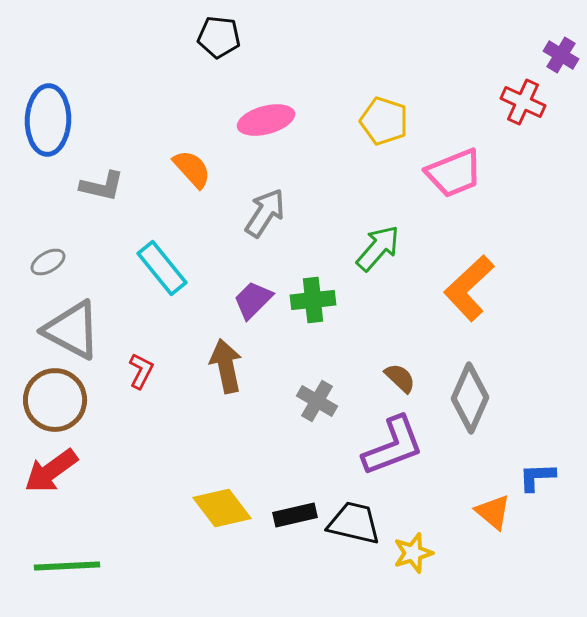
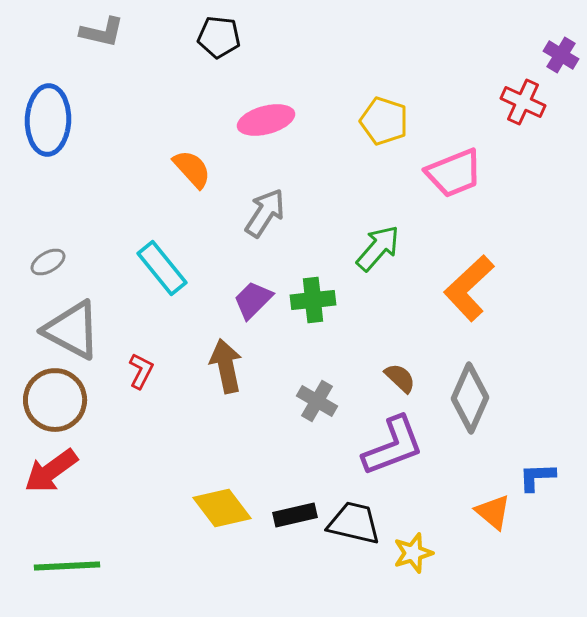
gray L-shape: moved 154 px up
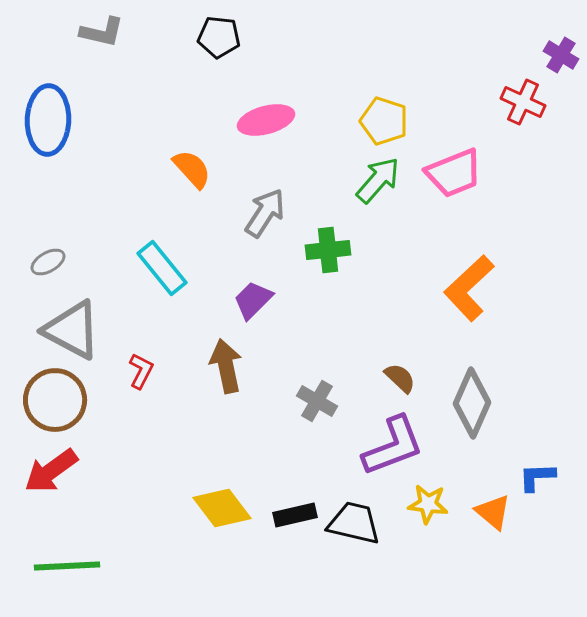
green arrow: moved 68 px up
green cross: moved 15 px right, 50 px up
gray diamond: moved 2 px right, 5 px down
yellow star: moved 15 px right, 49 px up; rotated 24 degrees clockwise
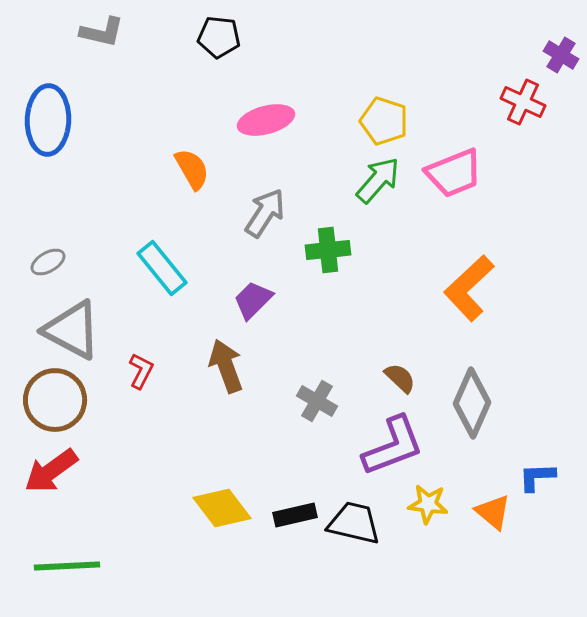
orange semicircle: rotated 12 degrees clockwise
brown arrow: rotated 8 degrees counterclockwise
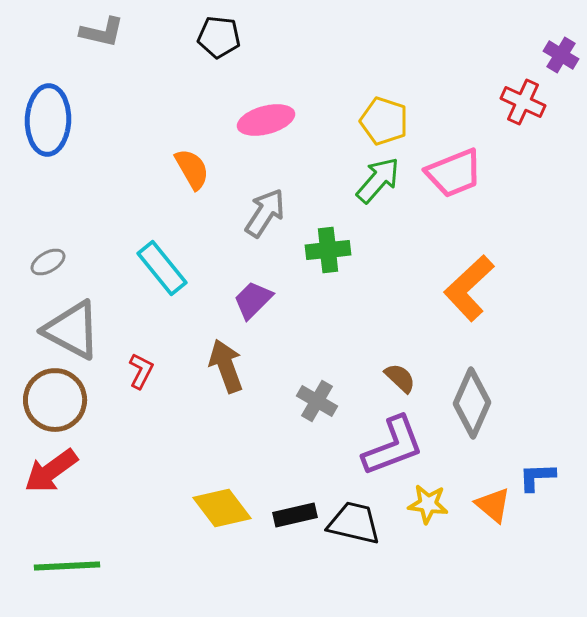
orange triangle: moved 7 px up
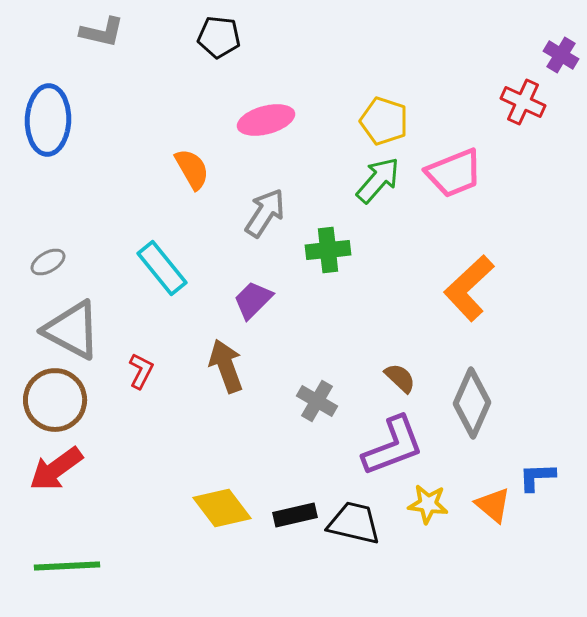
red arrow: moved 5 px right, 2 px up
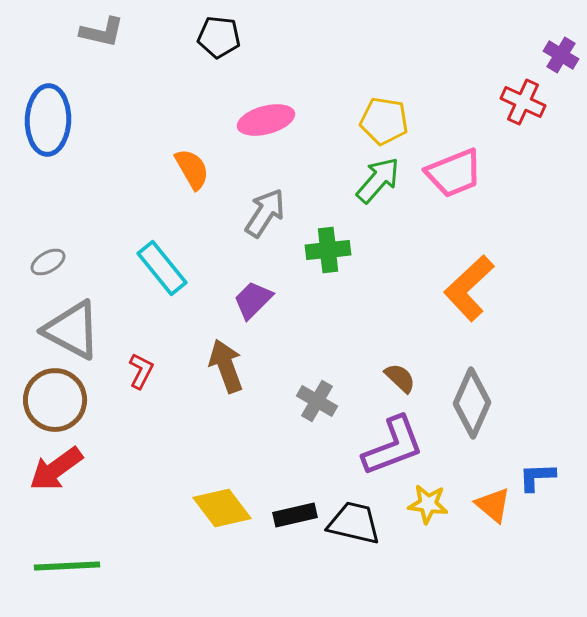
yellow pentagon: rotated 9 degrees counterclockwise
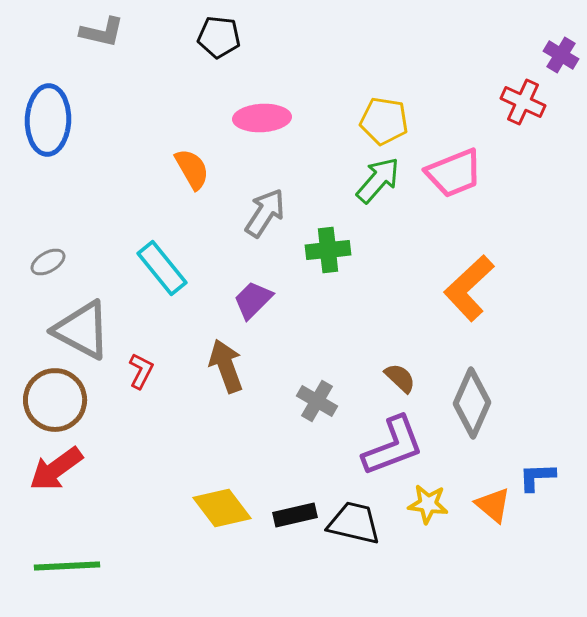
pink ellipse: moved 4 px left, 2 px up; rotated 12 degrees clockwise
gray triangle: moved 10 px right
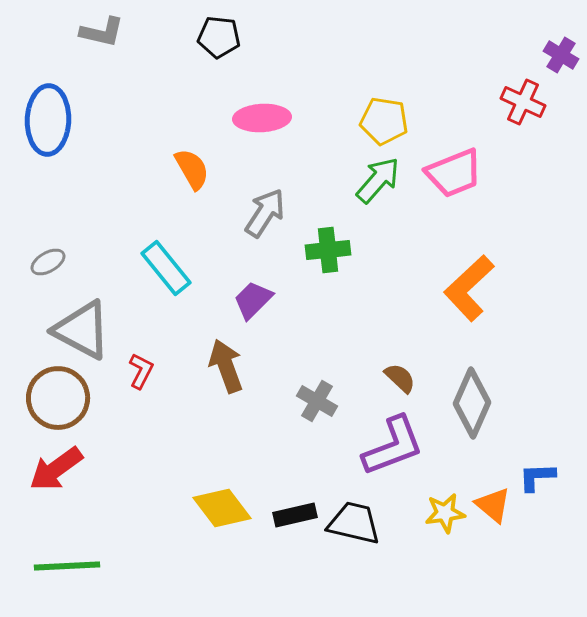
cyan rectangle: moved 4 px right
brown circle: moved 3 px right, 2 px up
yellow star: moved 17 px right, 9 px down; rotated 15 degrees counterclockwise
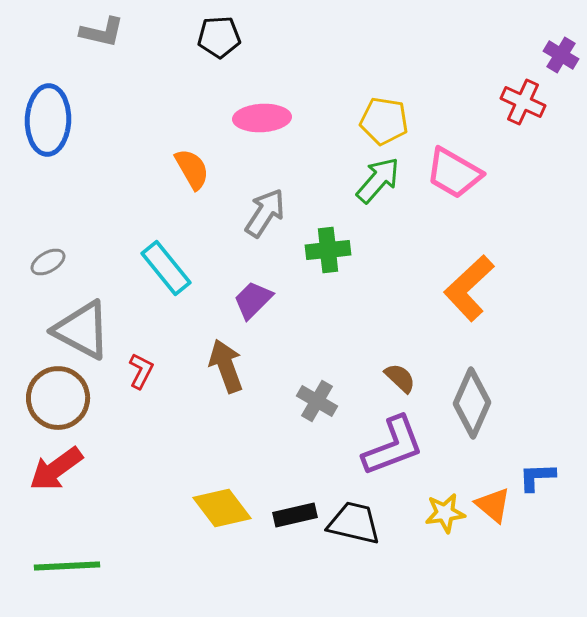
black pentagon: rotated 9 degrees counterclockwise
pink trapezoid: rotated 52 degrees clockwise
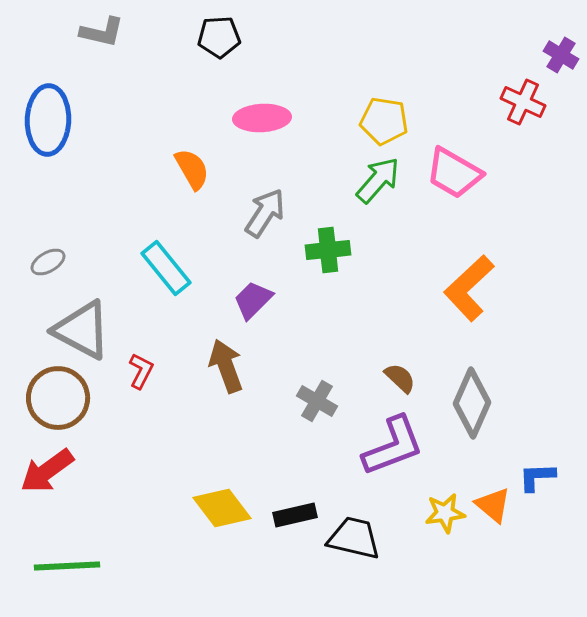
red arrow: moved 9 px left, 2 px down
black trapezoid: moved 15 px down
